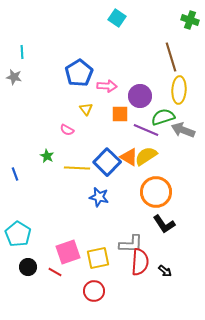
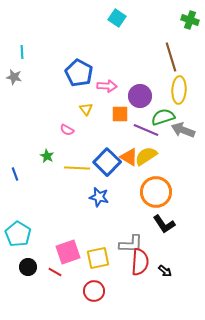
blue pentagon: rotated 12 degrees counterclockwise
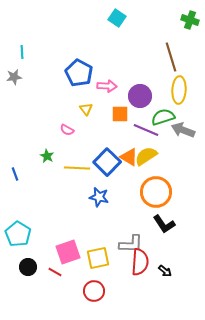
gray star: rotated 21 degrees counterclockwise
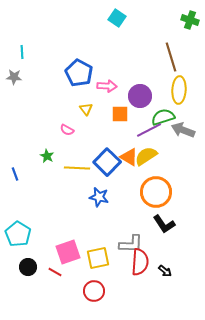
gray star: rotated 14 degrees clockwise
purple line: moved 3 px right; rotated 50 degrees counterclockwise
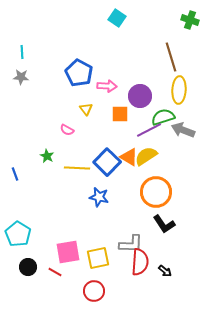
gray star: moved 7 px right
pink square: rotated 10 degrees clockwise
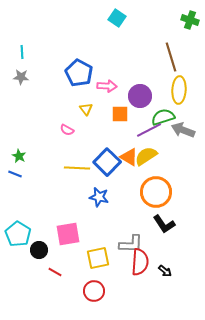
green star: moved 28 px left
blue line: rotated 48 degrees counterclockwise
pink square: moved 18 px up
black circle: moved 11 px right, 17 px up
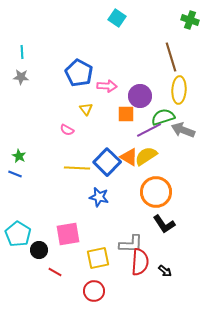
orange square: moved 6 px right
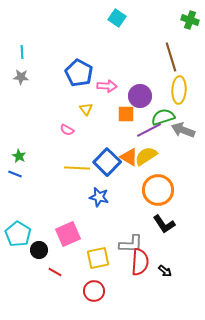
orange circle: moved 2 px right, 2 px up
pink square: rotated 15 degrees counterclockwise
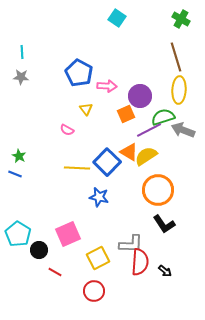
green cross: moved 9 px left, 1 px up; rotated 12 degrees clockwise
brown line: moved 5 px right
orange square: rotated 24 degrees counterclockwise
orange triangle: moved 5 px up
yellow square: rotated 15 degrees counterclockwise
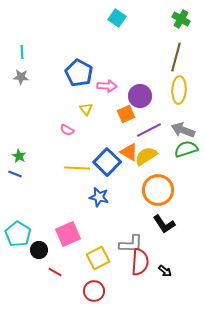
brown line: rotated 32 degrees clockwise
green semicircle: moved 23 px right, 32 px down
